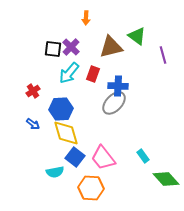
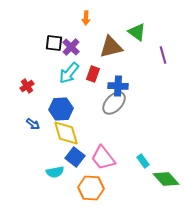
green triangle: moved 4 px up
black square: moved 1 px right, 6 px up
red cross: moved 6 px left, 5 px up
cyan rectangle: moved 5 px down
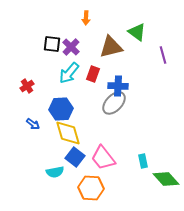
black square: moved 2 px left, 1 px down
yellow diamond: moved 2 px right
cyan rectangle: rotated 24 degrees clockwise
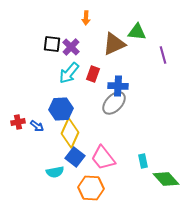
green triangle: rotated 30 degrees counterclockwise
brown triangle: moved 3 px right, 3 px up; rotated 10 degrees counterclockwise
red cross: moved 9 px left, 36 px down; rotated 24 degrees clockwise
blue arrow: moved 4 px right, 2 px down
yellow diamond: moved 2 px right; rotated 40 degrees clockwise
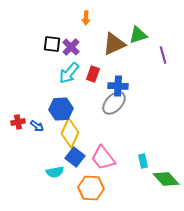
green triangle: moved 1 px right, 3 px down; rotated 24 degrees counterclockwise
